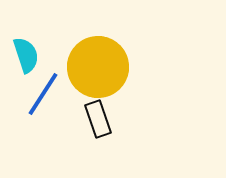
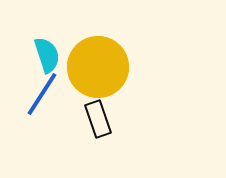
cyan semicircle: moved 21 px right
blue line: moved 1 px left
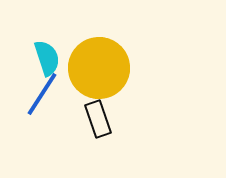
cyan semicircle: moved 3 px down
yellow circle: moved 1 px right, 1 px down
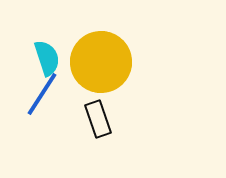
yellow circle: moved 2 px right, 6 px up
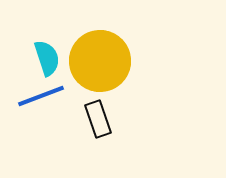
yellow circle: moved 1 px left, 1 px up
blue line: moved 1 px left, 2 px down; rotated 36 degrees clockwise
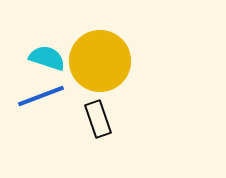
cyan semicircle: rotated 54 degrees counterclockwise
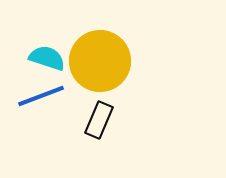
black rectangle: moved 1 px right, 1 px down; rotated 42 degrees clockwise
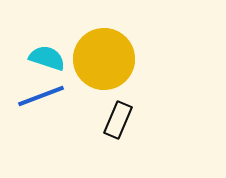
yellow circle: moved 4 px right, 2 px up
black rectangle: moved 19 px right
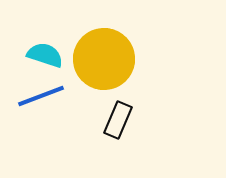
cyan semicircle: moved 2 px left, 3 px up
